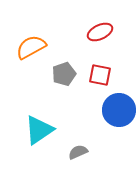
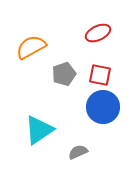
red ellipse: moved 2 px left, 1 px down
blue circle: moved 16 px left, 3 px up
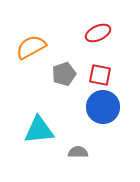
cyan triangle: rotated 28 degrees clockwise
gray semicircle: rotated 24 degrees clockwise
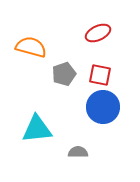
orange semicircle: rotated 44 degrees clockwise
cyan triangle: moved 2 px left, 1 px up
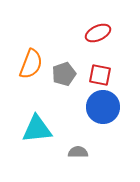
orange semicircle: moved 17 px down; rotated 96 degrees clockwise
